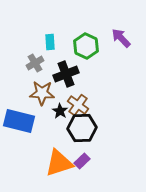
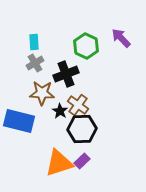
cyan rectangle: moved 16 px left
black hexagon: moved 1 px down
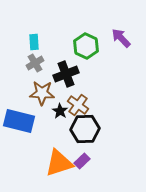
black hexagon: moved 3 px right
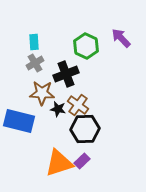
black star: moved 2 px left, 2 px up; rotated 21 degrees counterclockwise
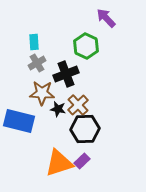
purple arrow: moved 15 px left, 20 px up
gray cross: moved 2 px right
brown cross: rotated 10 degrees clockwise
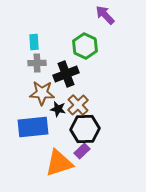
purple arrow: moved 1 px left, 3 px up
green hexagon: moved 1 px left
gray cross: rotated 30 degrees clockwise
blue rectangle: moved 14 px right, 6 px down; rotated 20 degrees counterclockwise
purple rectangle: moved 10 px up
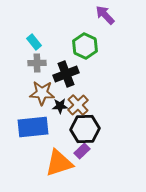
cyan rectangle: rotated 35 degrees counterclockwise
black star: moved 2 px right, 3 px up; rotated 14 degrees counterclockwise
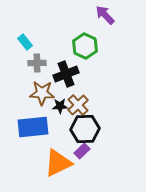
cyan rectangle: moved 9 px left
orange triangle: moved 1 px left; rotated 8 degrees counterclockwise
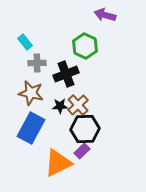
purple arrow: rotated 30 degrees counterclockwise
brown star: moved 11 px left; rotated 10 degrees clockwise
blue rectangle: moved 2 px left, 1 px down; rotated 56 degrees counterclockwise
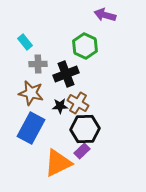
gray cross: moved 1 px right, 1 px down
brown cross: moved 2 px up; rotated 15 degrees counterclockwise
